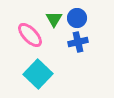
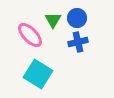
green triangle: moved 1 px left, 1 px down
cyan square: rotated 12 degrees counterclockwise
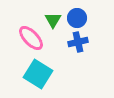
pink ellipse: moved 1 px right, 3 px down
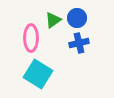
green triangle: rotated 24 degrees clockwise
pink ellipse: rotated 44 degrees clockwise
blue cross: moved 1 px right, 1 px down
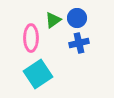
cyan square: rotated 24 degrees clockwise
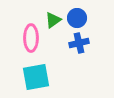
cyan square: moved 2 px left, 3 px down; rotated 24 degrees clockwise
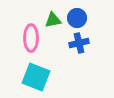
green triangle: rotated 24 degrees clockwise
cyan square: rotated 32 degrees clockwise
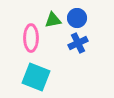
blue cross: moved 1 px left; rotated 12 degrees counterclockwise
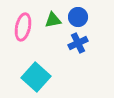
blue circle: moved 1 px right, 1 px up
pink ellipse: moved 8 px left, 11 px up; rotated 12 degrees clockwise
cyan square: rotated 20 degrees clockwise
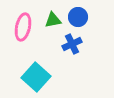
blue cross: moved 6 px left, 1 px down
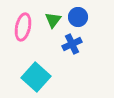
green triangle: rotated 42 degrees counterclockwise
